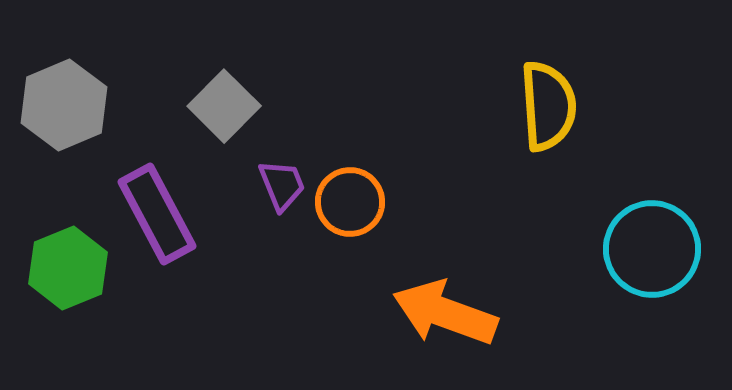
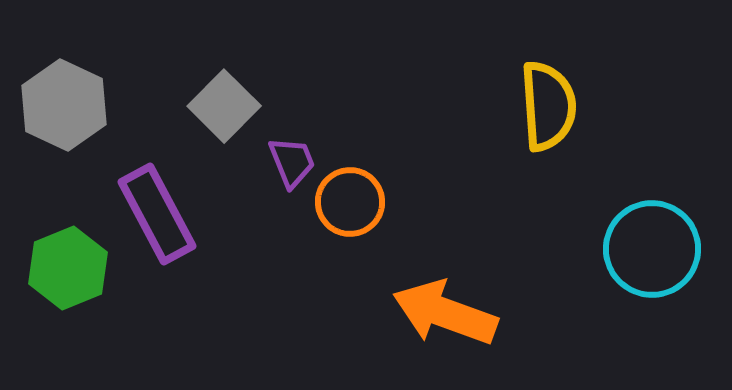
gray hexagon: rotated 12 degrees counterclockwise
purple trapezoid: moved 10 px right, 23 px up
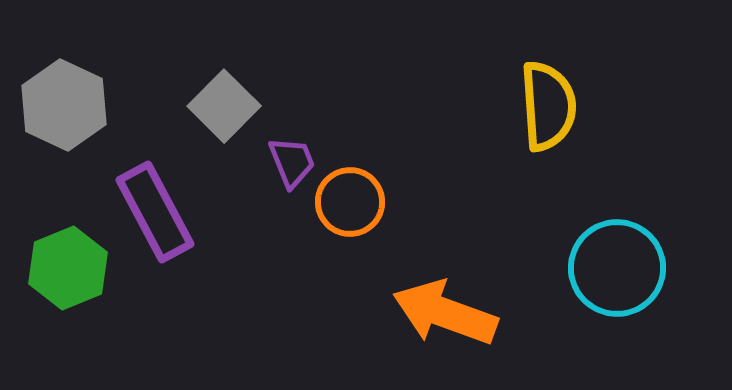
purple rectangle: moved 2 px left, 2 px up
cyan circle: moved 35 px left, 19 px down
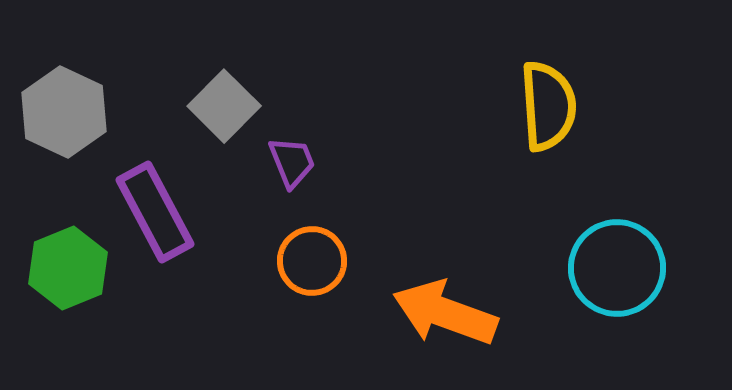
gray hexagon: moved 7 px down
orange circle: moved 38 px left, 59 px down
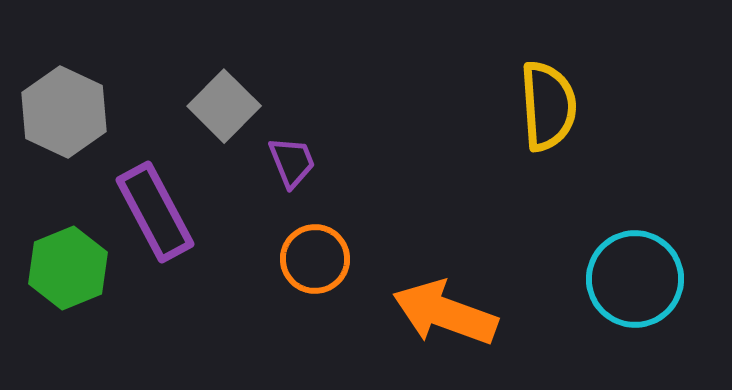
orange circle: moved 3 px right, 2 px up
cyan circle: moved 18 px right, 11 px down
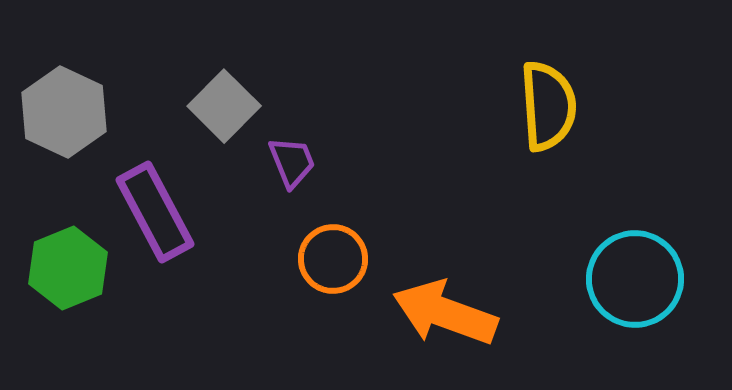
orange circle: moved 18 px right
